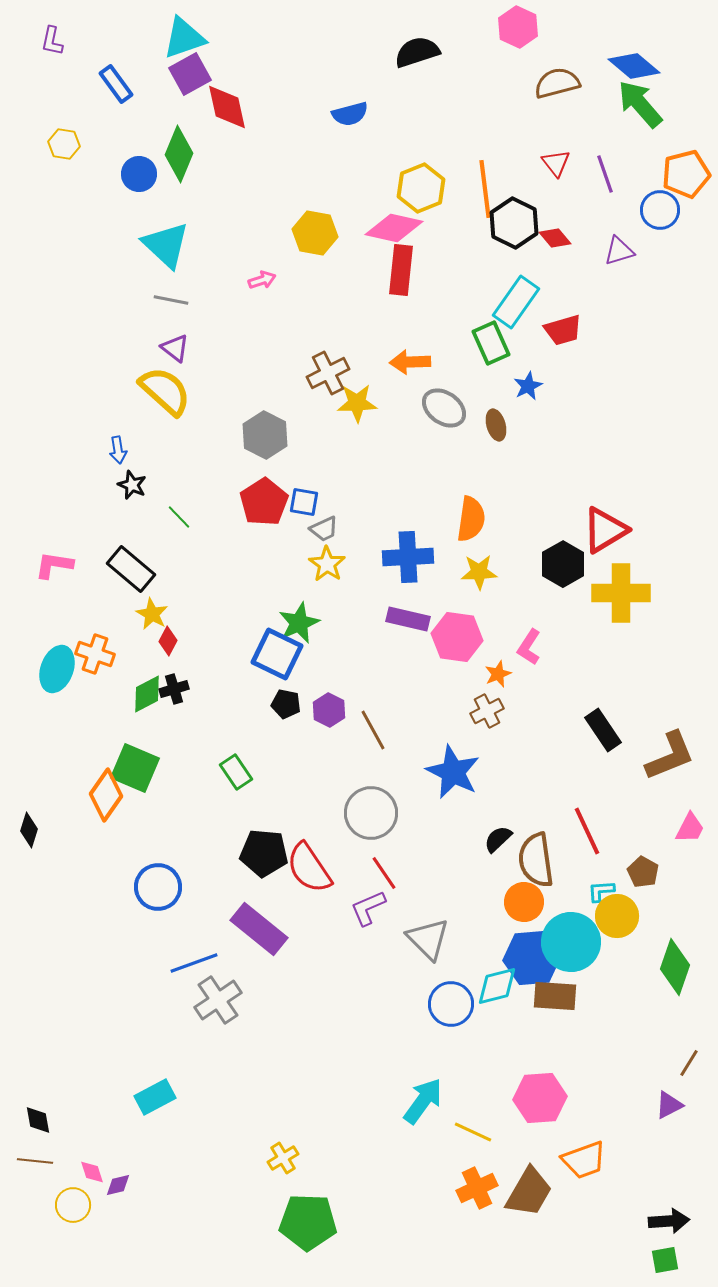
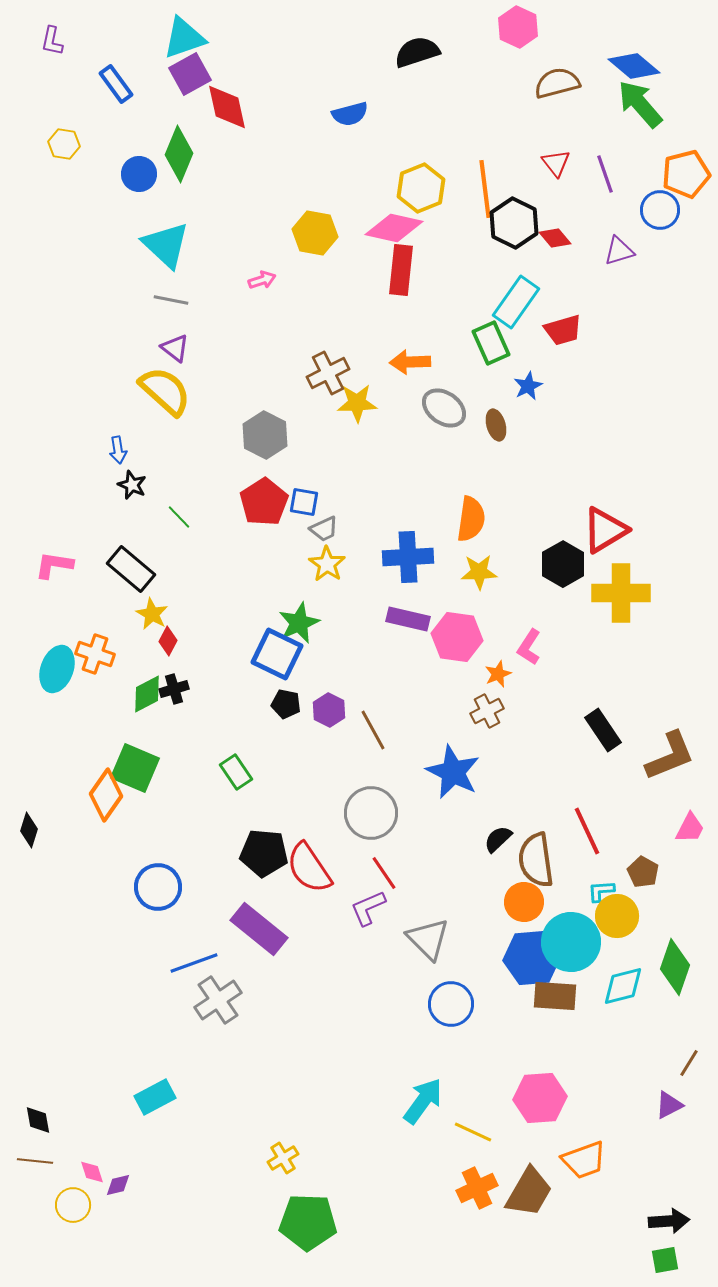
cyan diamond at (497, 986): moved 126 px right
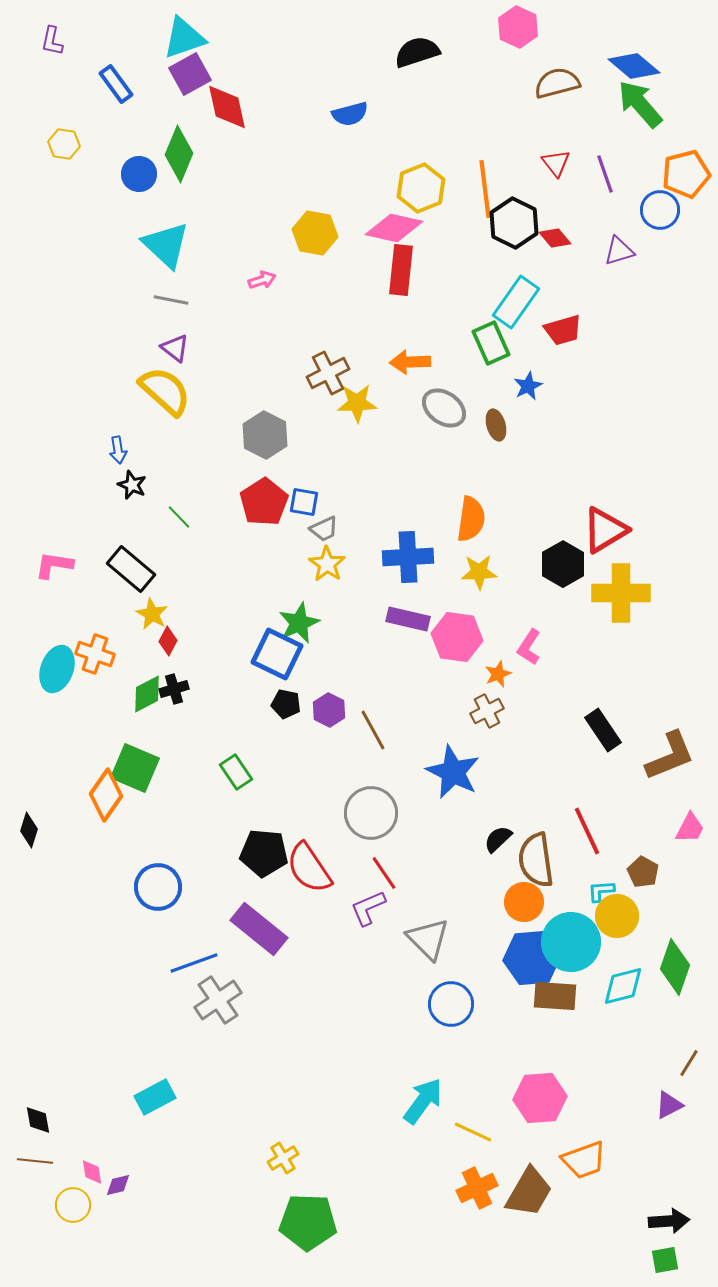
pink diamond at (92, 1172): rotated 8 degrees clockwise
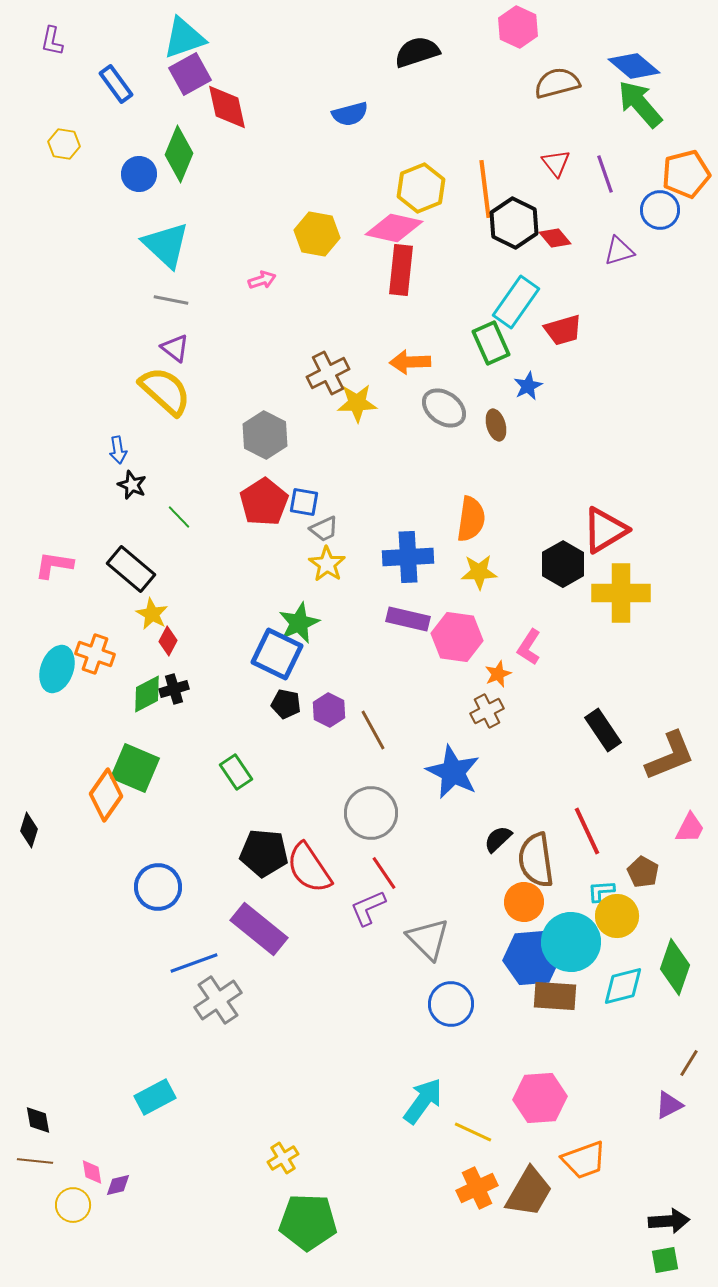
yellow hexagon at (315, 233): moved 2 px right, 1 px down
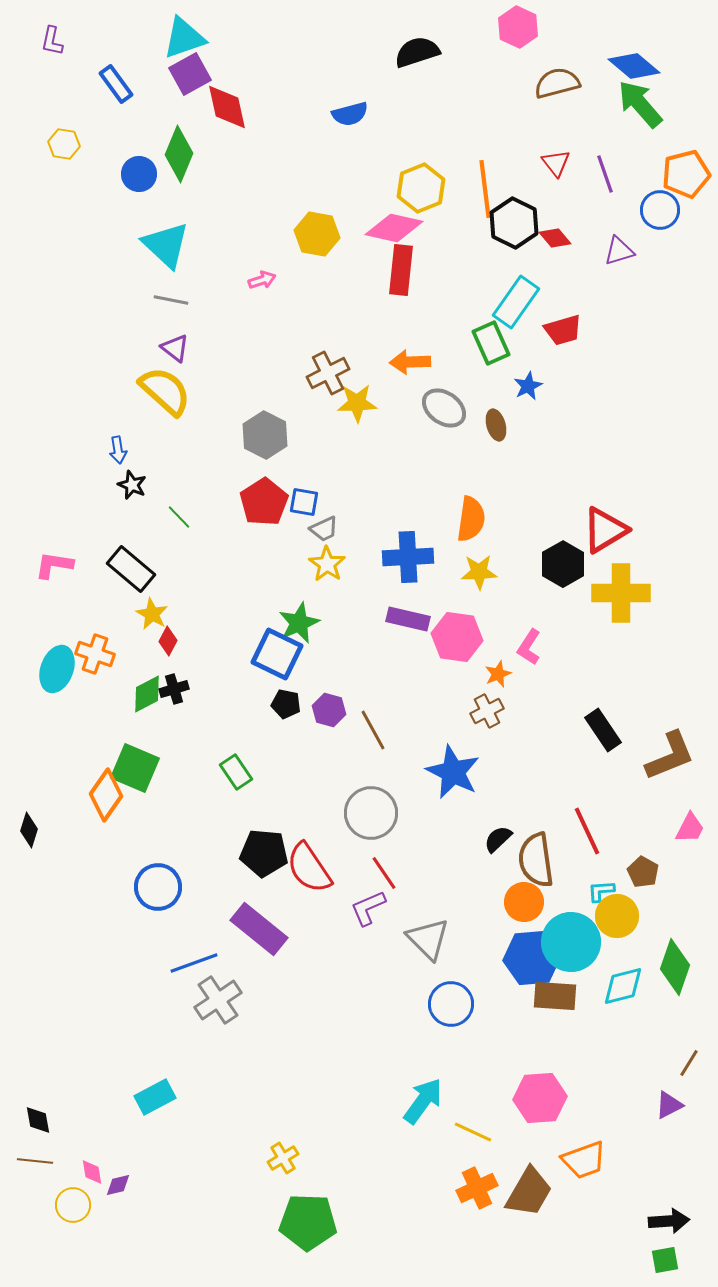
purple hexagon at (329, 710): rotated 12 degrees counterclockwise
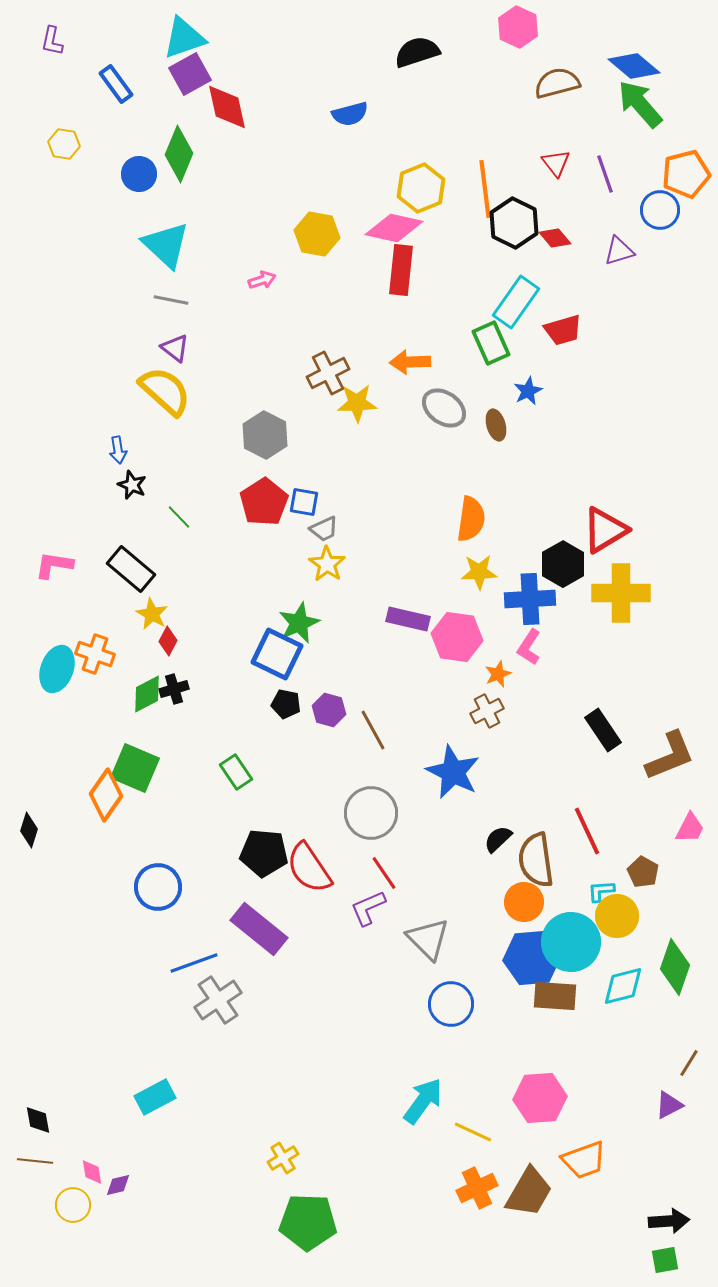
blue star at (528, 386): moved 5 px down
blue cross at (408, 557): moved 122 px right, 42 px down
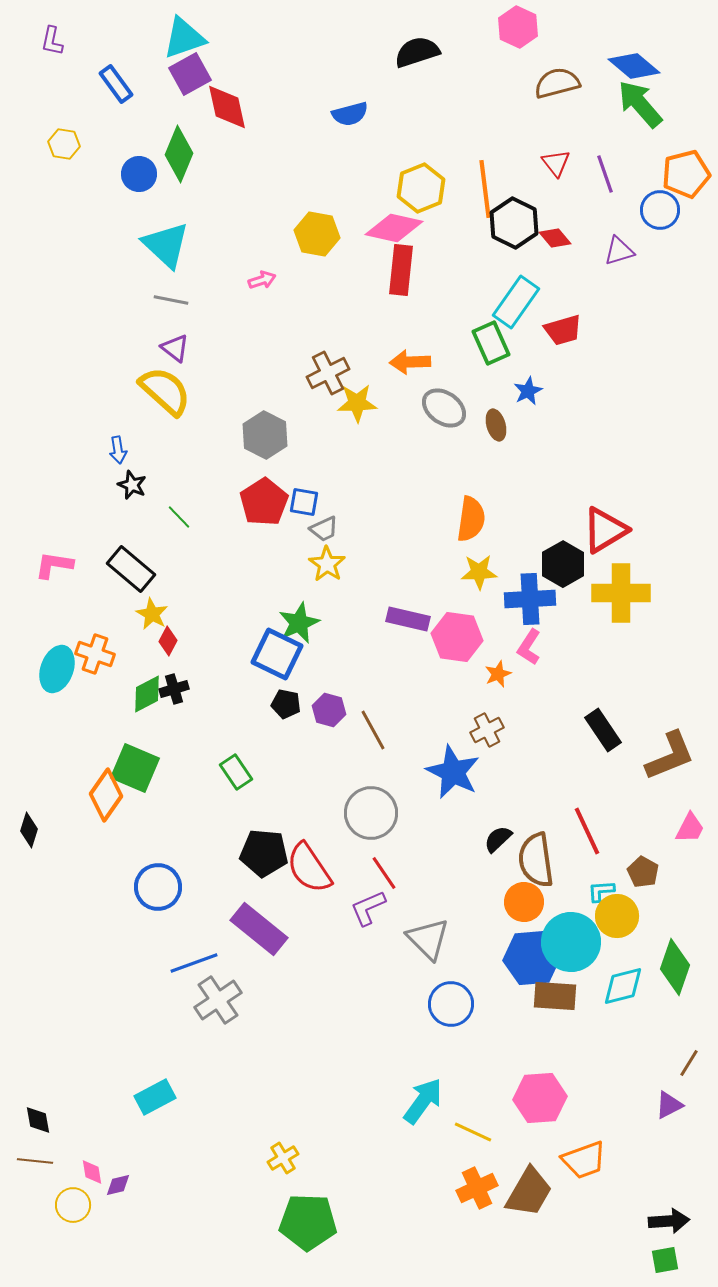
brown cross at (487, 711): moved 19 px down
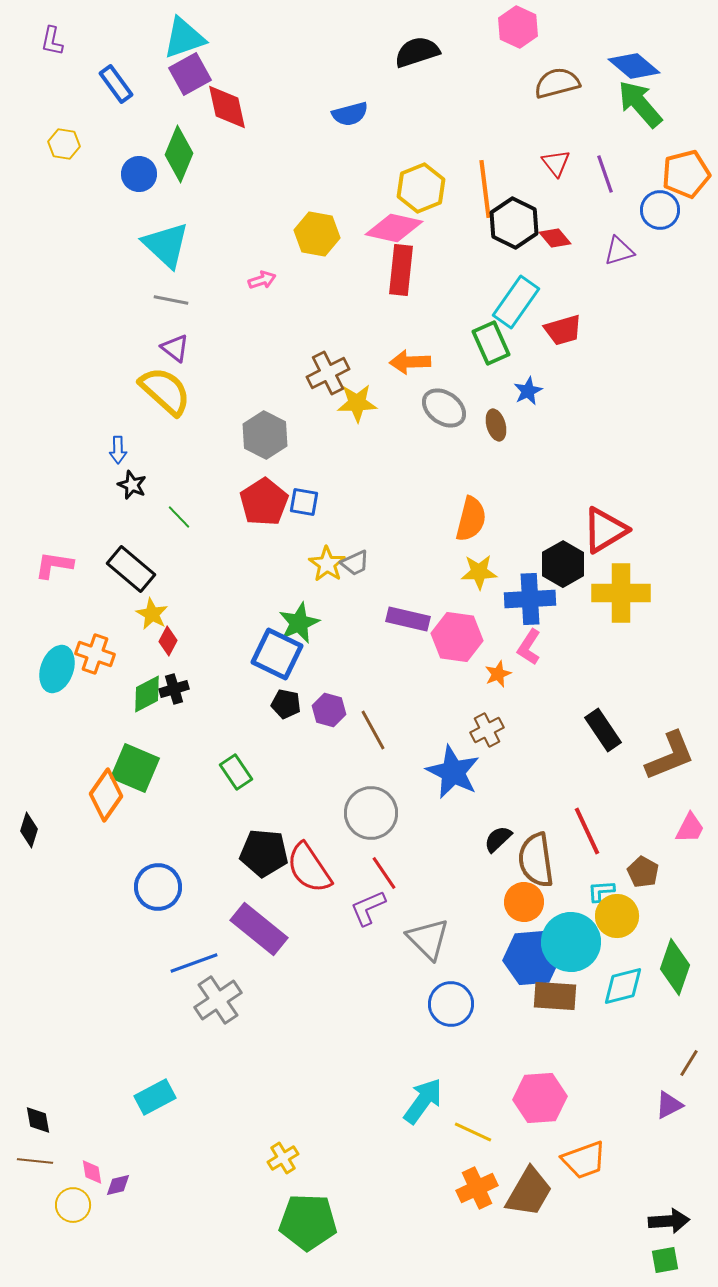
blue arrow at (118, 450): rotated 8 degrees clockwise
orange semicircle at (471, 519): rotated 6 degrees clockwise
gray trapezoid at (324, 529): moved 31 px right, 34 px down
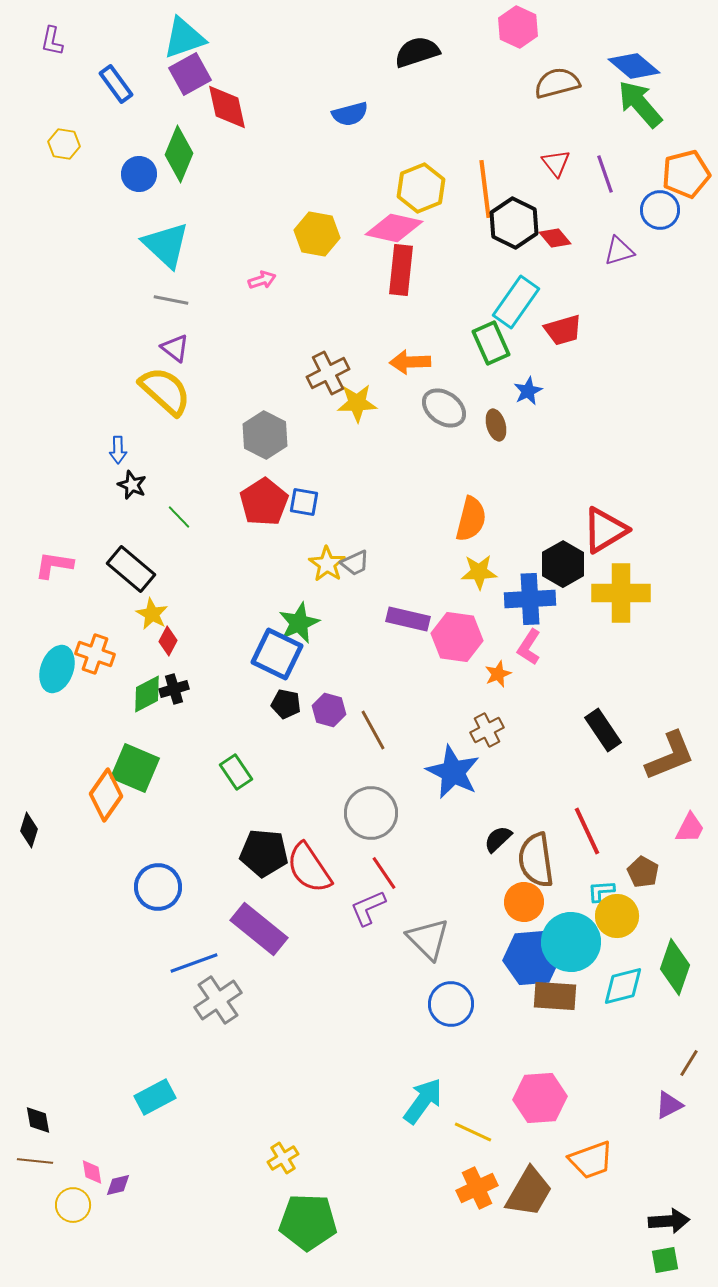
orange trapezoid at (584, 1160): moved 7 px right
